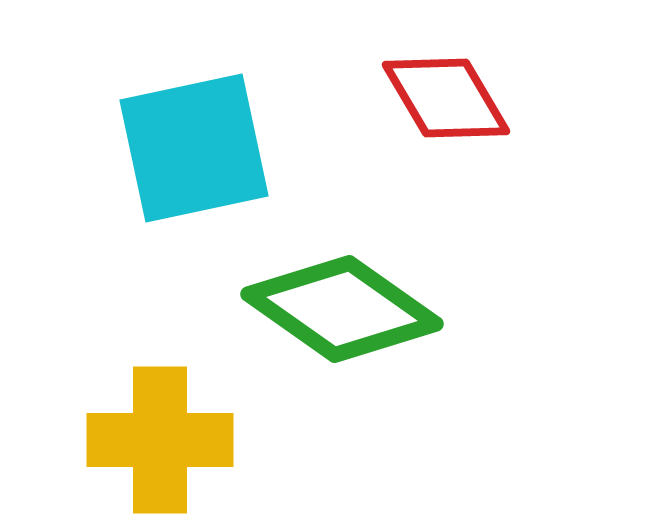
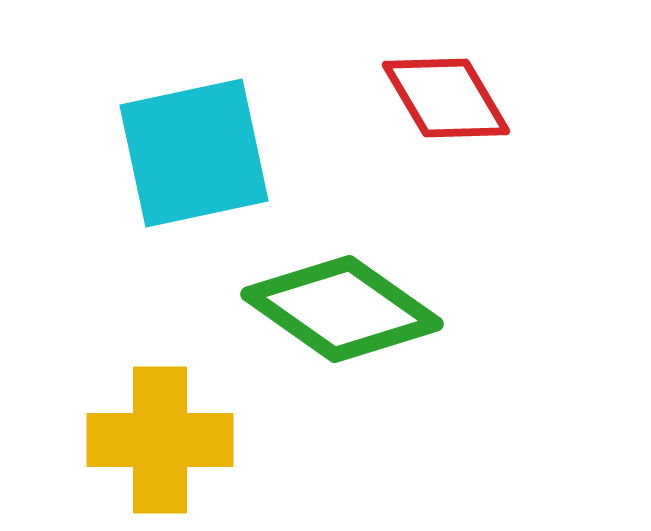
cyan square: moved 5 px down
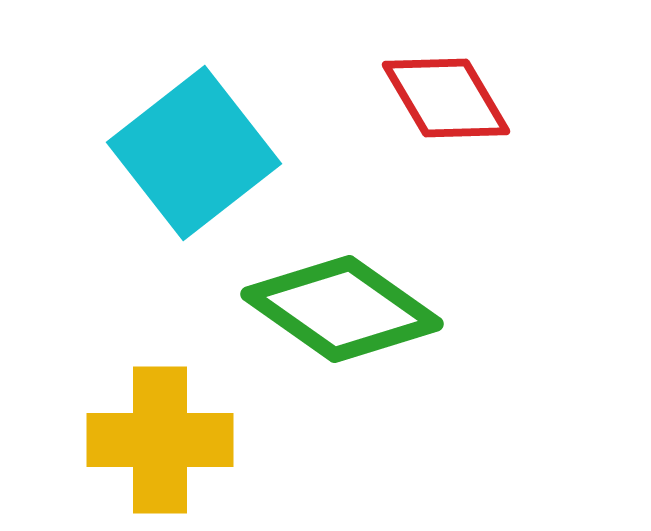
cyan square: rotated 26 degrees counterclockwise
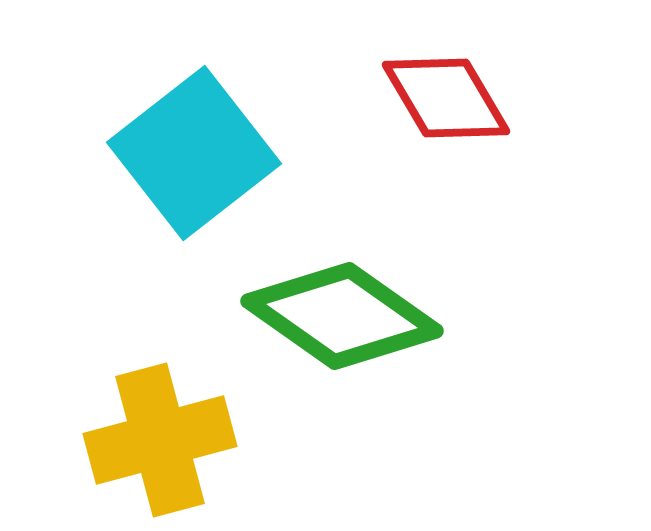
green diamond: moved 7 px down
yellow cross: rotated 15 degrees counterclockwise
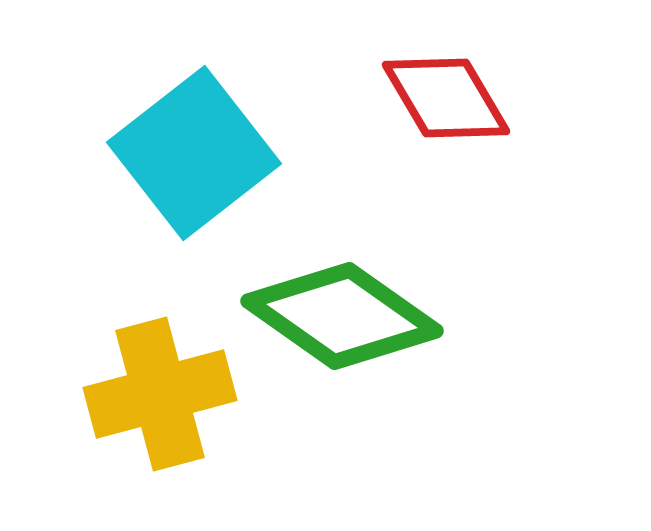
yellow cross: moved 46 px up
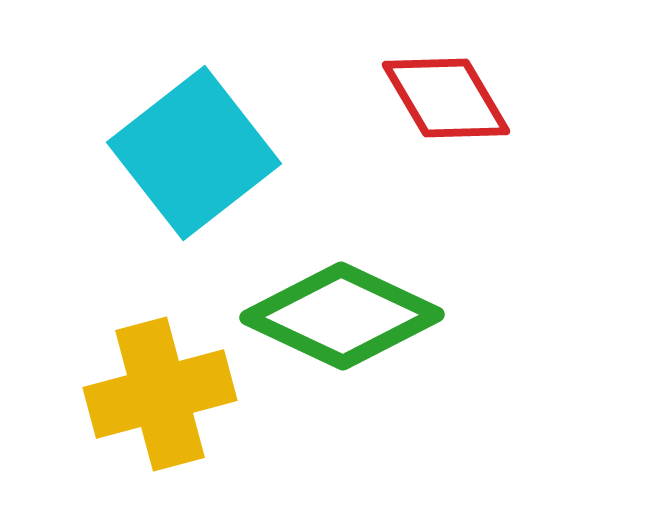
green diamond: rotated 10 degrees counterclockwise
